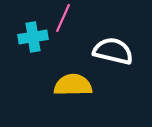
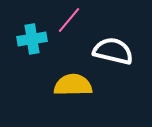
pink line: moved 6 px right, 2 px down; rotated 16 degrees clockwise
cyan cross: moved 1 px left, 2 px down
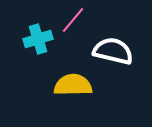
pink line: moved 4 px right
cyan cross: moved 6 px right; rotated 8 degrees counterclockwise
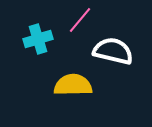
pink line: moved 7 px right
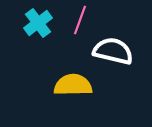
pink line: rotated 20 degrees counterclockwise
cyan cross: moved 16 px up; rotated 20 degrees counterclockwise
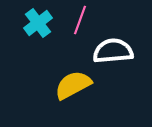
white semicircle: rotated 18 degrees counterclockwise
yellow semicircle: rotated 27 degrees counterclockwise
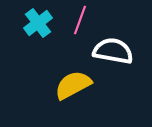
white semicircle: rotated 15 degrees clockwise
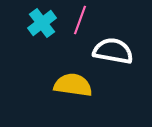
cyan cross: moved 4 px right
yellow semicircle: rotated 36 degrees clockwise
